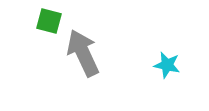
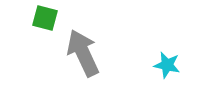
green square: moved 4 px left, 3 px up
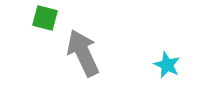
cyan star: rotated 12 degrees clockwise
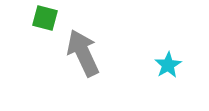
cyan star: moved 1 px right; rotated 16 degrees clockwise
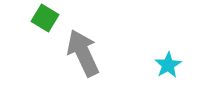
green square: rotated 16 degrees clockwise
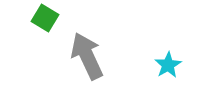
gray arrow: moved 4 px right, 3 px down
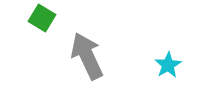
green square: moved 3 px left
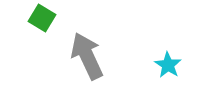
cyan star: rotated 8 degrees counterclockwise
